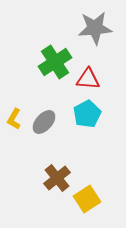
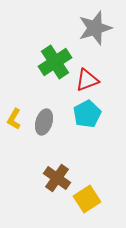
gray star: rotated 12 degrees counterclockwise
red triangle: moved 1 px left, 1 px down; rotated 25 degrees counterclockwise
gray ellipse: rotated 25 degrees counterclockwise
brown cross: rotated 16 degrees counterclockwise
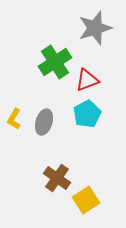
yellow square: moved 1 px left, 1 px down
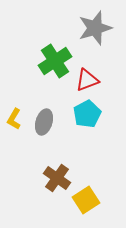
green cross: moved 1 px up
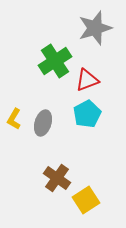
gray ellipse: moved 1 px left, 1 px down
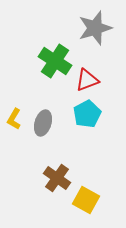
green cross: rotated 24 degrees counterclockwise
yellow square: rotated 28 degrees counterclockwise
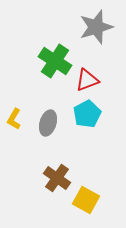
gray star: moved 1 px right, 1 px up
gray ellipse: moved 5 px right
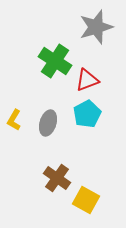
yellow L-shape: moved 1 px down
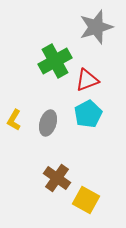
green cross: rotated 28 degrees clockwise
cyan pentagon: moved 1 px right
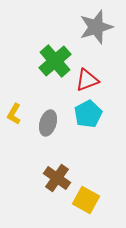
green cross: rotated 12 degrees counterclockwise
yellow L-shape: moved 6 px up
